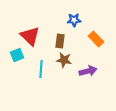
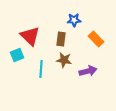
brown rectangle: moved 1 px right, 2 px up
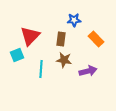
red triangle: rotated 30 degrees clockwise
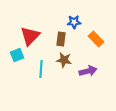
blue star: moved 2 px down
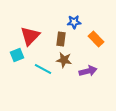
cyan line: moved 2 px right; rotated 66 degrees counterclockwise
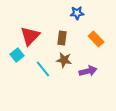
blue star: moved 3 px right, 9 px up
brown rectangle: moved 1 px right, 1 px up
cyan square: rotated 16 degrees counterclockwise
cyan line: rotated 24 degrees clockwise
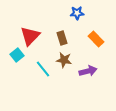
brown rectangle: rotated 24 degrees counterclockwise
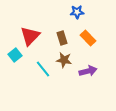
blue star: moved 1 px up
orange rectangle: moved 8 px left, 1 px up
cyan square: moved 2 px left
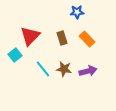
orange rectangle: moved 1 px left, 1 px down
brown star: moved 9 px down
